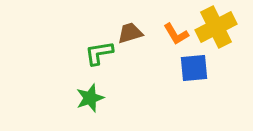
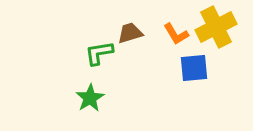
green star: rotated 12 degrees counterclockwise
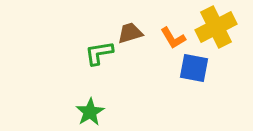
orange L-shape: moved 3 px left, 4 px down
blue square: rotated 16 degrees clockwise
green star: moved 14 px down
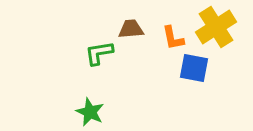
yellow cross: rotated 6 degrees counterclockwise
brown trapezoid: moved 1 px right, 4 px up; rotated 12 degrees clockwise
orange L-shape: rotated 20 degrees clockwise
green star: rotated 16 degrees counterclockwise
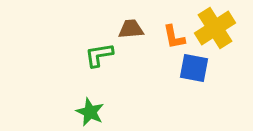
yellow cross: moved 1 px left, 1 px down
orange L-shape: moved 1 px right, 1 px up
green L-shape: moved 2 px down
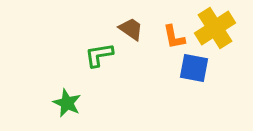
brown trapezoid: rotated 40 degrees clockwise
green star: moved 23 px left, 9 px up
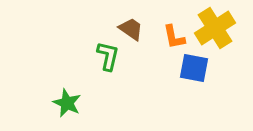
green L-shape: moved 9 px right, 1 px down; rotated 112 degrees clockwise
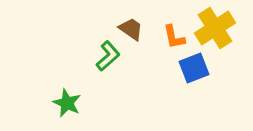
green L-shape: rotated 36 degrees clockwise
blue square: rotated 32 degrees counterclockwise
